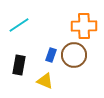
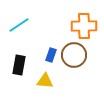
yellow triangle: rotated 18 degrees counterclockwise
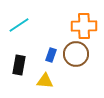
brown circle: moved 2 px right, 1 px up
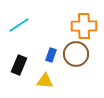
black rectangle: rotated 12 degrees clockwise
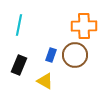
cyan line: rotated 45 degrees counterclockwise
brown circle: moved 1 px left, 1 px down
yellow triangle: rotated 24 degrees clockwise
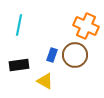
orange cross: moved 2 px right; rotated 25 degrees clockwise
blue rectangle: moved 1 px right
black rectangle: rotated 60 degrees clockwise
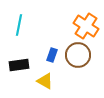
orange cross: rotated 10 degrees clockwise
brown circle: moved 3 px right
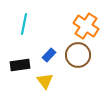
cyan line: moved 5 px right, 1 px up
blue rectangle: moved 3 px left; rotated 24 degrees clockwise
black rectangle: moved 1 px right
yellow triangle: rotated 24 degrees clockwise
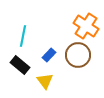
cyan line: moved 1 px left, 12 px down
black rectangle: rotated 48 degrees clockwise
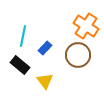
blue rectangle: moved 4 px left, 7 px up
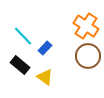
cyan line: rotated 55 degrees counterclockwise
brown circle: moved 10 px right, 1 px down
yellow triangle: moved 4 px up; rotated 18 degrees counterclockwise
